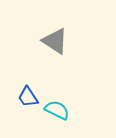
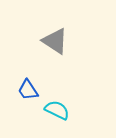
blue trapezoid: moved 7 px up
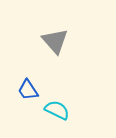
gray triangle: rotated 16 degrees clockwise
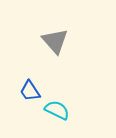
blue trapezoid: moved 2 px right, 1 px down
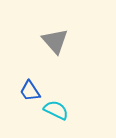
cyan semicircle: moved 1 px left
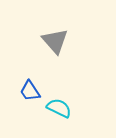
cyan semicircle: moved 3 px right, 2 px up
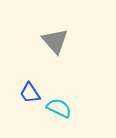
blue trapezoid: moved 2 px down
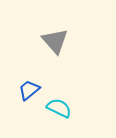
blue trapezoid: moved 1 px left, 3 px up; rotated 85 degrees clockwise
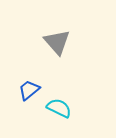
gray triangle: moved 2 px right, 1 px down
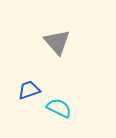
blue trapezoid: rotated 20 degrees clockwise
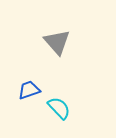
cyan semicircle: rotated 20 degrees clockwise
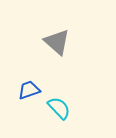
gray triangle: rotated 8 degrees counterclockwise
